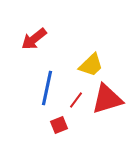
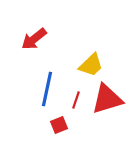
blue line: moved 1 px down
red line: rotated 18 degrees counterclockwise
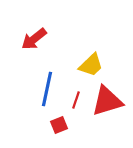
red triangle: moved 2 px down
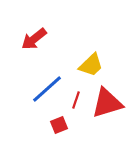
blue line: rotated 36 degrees clockwise
red triangle: moved 2 px down
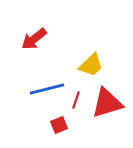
blue line: rotated 28 degrees clockwise
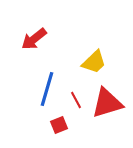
yellow trapezoid: moved 3 px right, 3 px up
blue line: rotated 60 degrees counterclockwise
red line: rotated 48 degrees counterclockwise
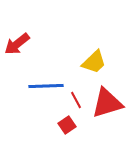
red arrow: moved 17 px left, 5 px down
blue line: moved 1 px left, 3 px up; rotated 72 degrees clockwise
red square: moved 8 px right; rotated 12 degrees counterclockwise
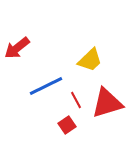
red arrow: moved 4 px down
yellow trapezoid: moved 4 px left, 2 px up
blue line: rotated 24 degrees counterclockwise
